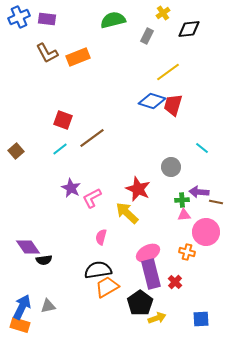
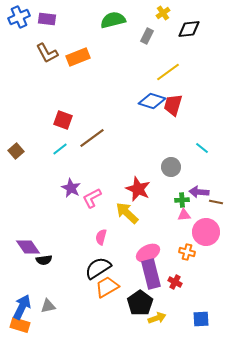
black semicircle at (98, 270): moved 2 px up; rotated 24 degrees counterclockwise
red cross at (175, 282): rotated 16 degrees counterclockwise
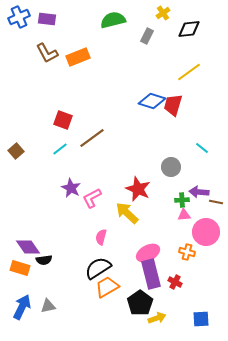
yellow line at (168, 72): moved 21 px right
orange rectangle at (20, 325): moved 57 px up
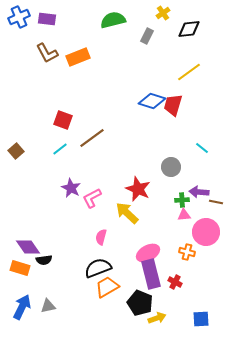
black semicircle at (98, 268): rotated 12 degrees clockwise
black pentagon at (140, 303): rotated 15 degrees counterclockwise
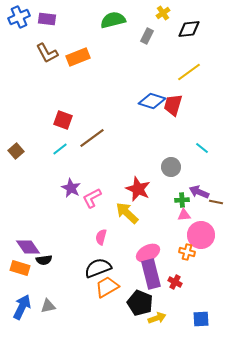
purple arrow at (199, 192): rotated 18 degrees clockwise
pink circle at (206, 232): moved 5 px left, 3 px down
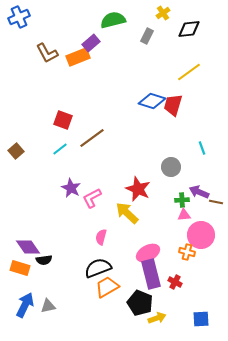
purple rectangle at (47, 19): moved 44 px right, 24 px down; rotated 48 degrees counterclockwise
cyan line at (202, 148): rotated 32 degrees clockwise
blue arrow at (22, 307): moved 3 px right, 2 px up
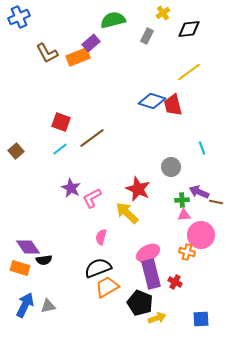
red trapezoid at (173, 105): rotated 30 degrees counterclockwise
red square at (63, 120): moved 2 px left, 2 px down
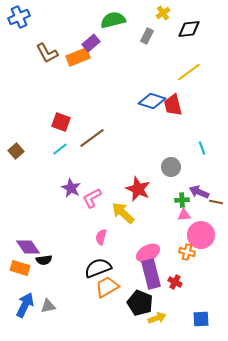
yellow arrow at (127, 213): moved 4 px left
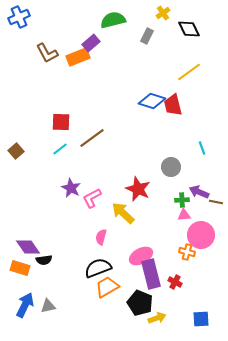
black diamond at (189, 29): rotated 70 degrees clockwise
red square at (61, 122): rotated 18 degrees counterclockwise
pink ellipse at (148, 253): moved 7 px left, 3 px down
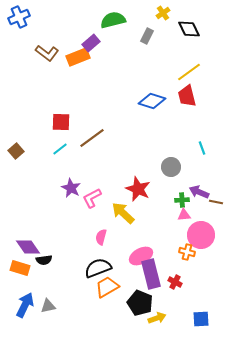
brown L-shape at (47, 53): rotated 25 degrees counterclockwise
red trapezoid at (173, 105): moved 14 px right, 9 px up
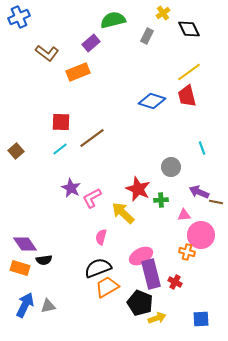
orange rectangle at (78, 57): moved 15 px down
green cross at (182, 200): moved 21 px left
purple diamond at (28, 247): moved 3 px left, 3 px up
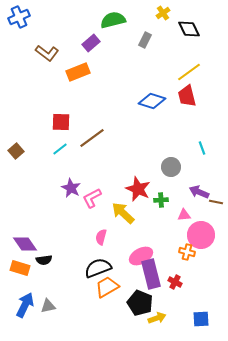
gray rectangle at (147, 36): moved 2 px left, 4 px down
